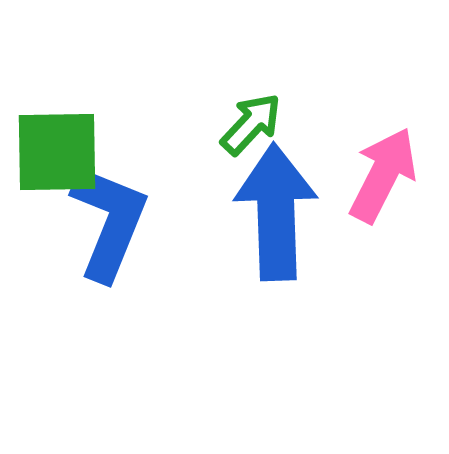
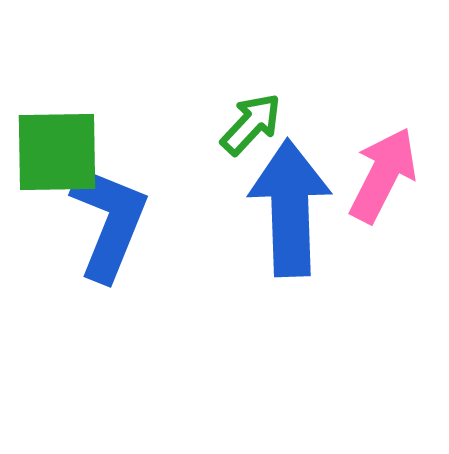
blue arrow: moved 14 px right, 4 px up
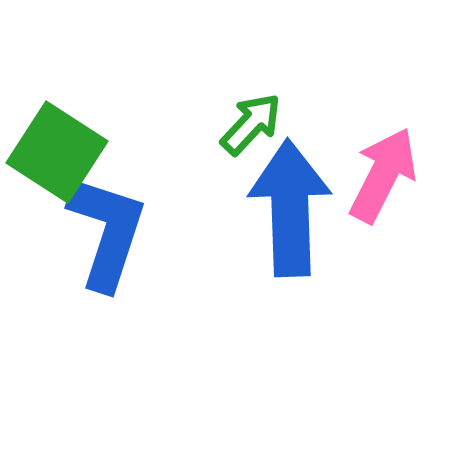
green square: rotated 34 degrees clockwise
blue L-shape: moved 2 px left, 10 px down; rotated 4 degrees counterclockwise
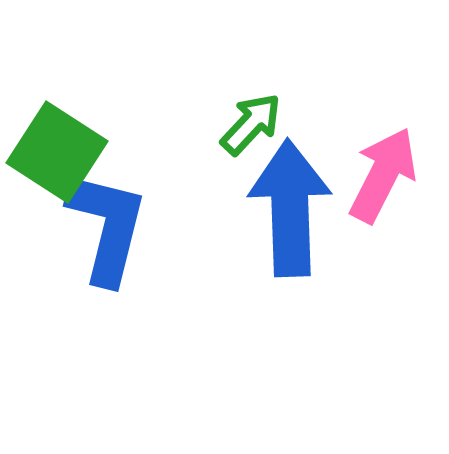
blue L-shape: moved 5 px up; rotated 4 degrees counterclockwise
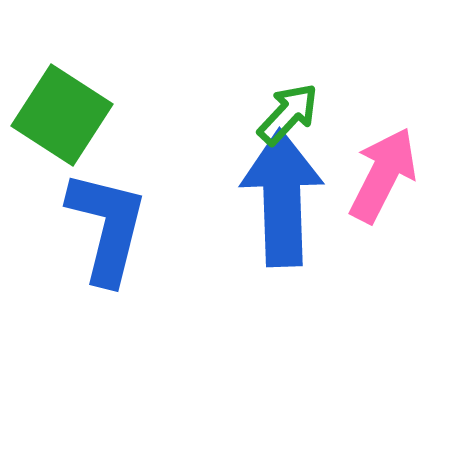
green arrow: moved 37 px right, 10 px up
green square: moved 5 px right, 37 px up
blue arrow: moved 8 px left, 10 px up
